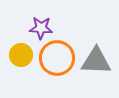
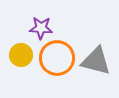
gray triangle: rotated 12 degrees clockwise
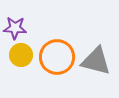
purple star: moved 26 px left
orange circle: moved 1 px up
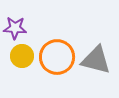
yellow circle: moved 1 px right, 1 px down
gray triangle: moved 1 px up
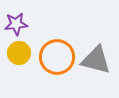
purple star: moved 1 px right, 4 px up; rotated 10 degrees counterclockwise
yellow circle: moved 3 px left, 3 px up
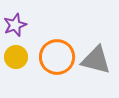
purple star: moved 1 px left, 1 px down; rotated 15 degrees counterclockwise
yellow circle: moved 3 px left, 4 px down
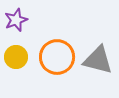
purple star: moved 1 px right, 5 px up
gray triangle: moved 2 px right
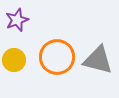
purple star: moved 1 px right
yellow circle: moved 2 px left, 3 px down
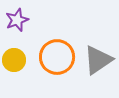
gray triangle: rotated 48 degrees counterclockwise
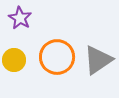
purple star: moved 3 px right, 2 px up; rotated 20 degrees counterclockwise
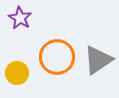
yellow circle: moved 3 px right, 13 px down
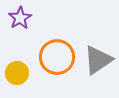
purple star: rotated 10 degrees clockwise
